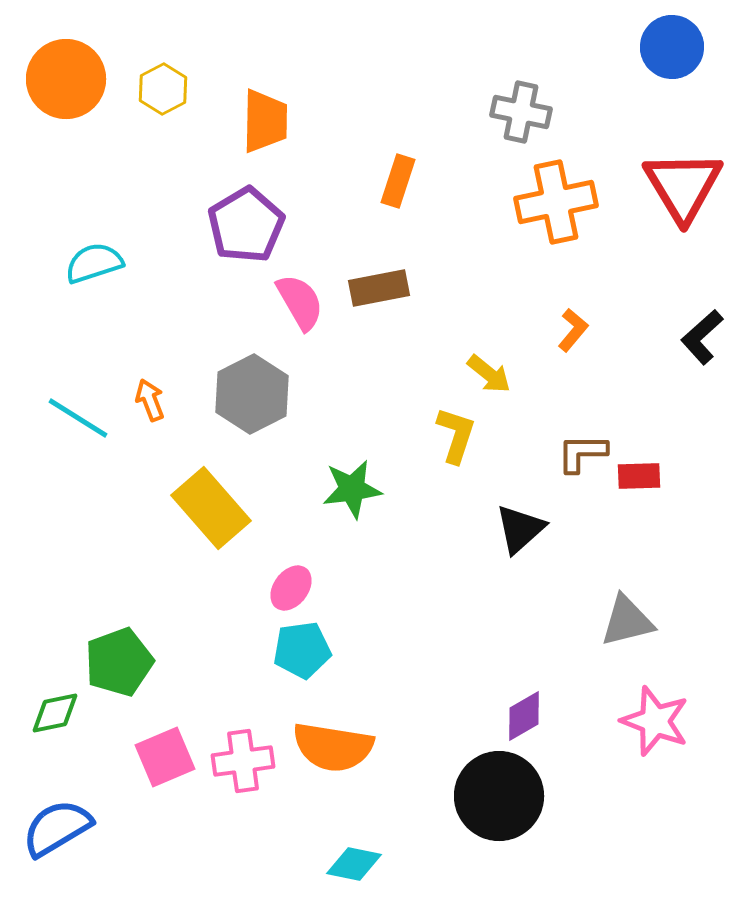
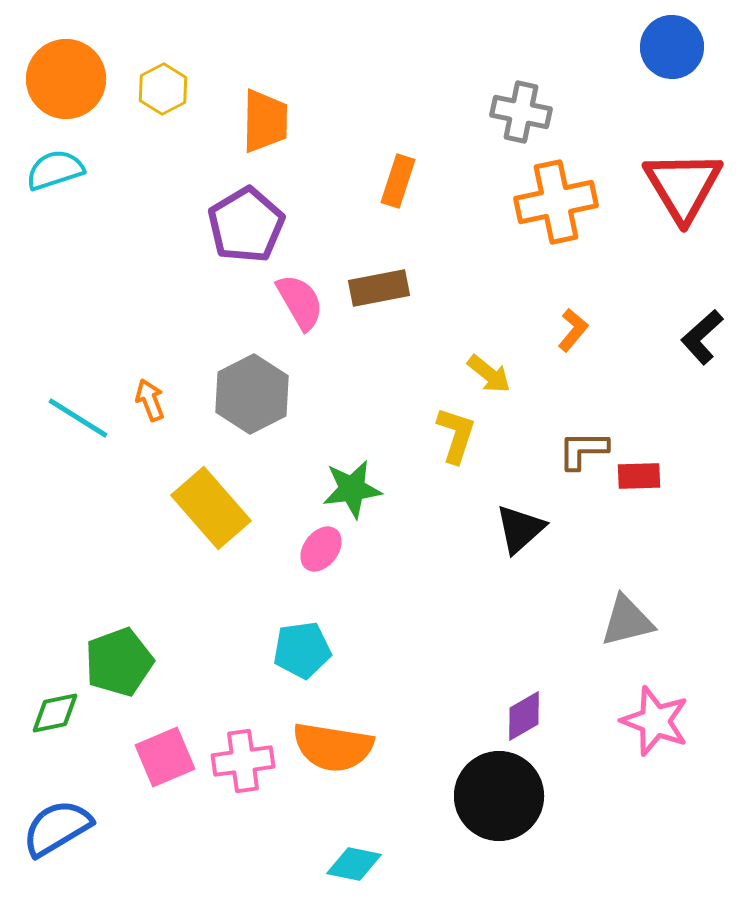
cyan semicircle: moved 39 px left, 93 px up
brown L-shape: moved 1 px right, 3 px up
pink ellipse: moved 30 px right, 39 px up
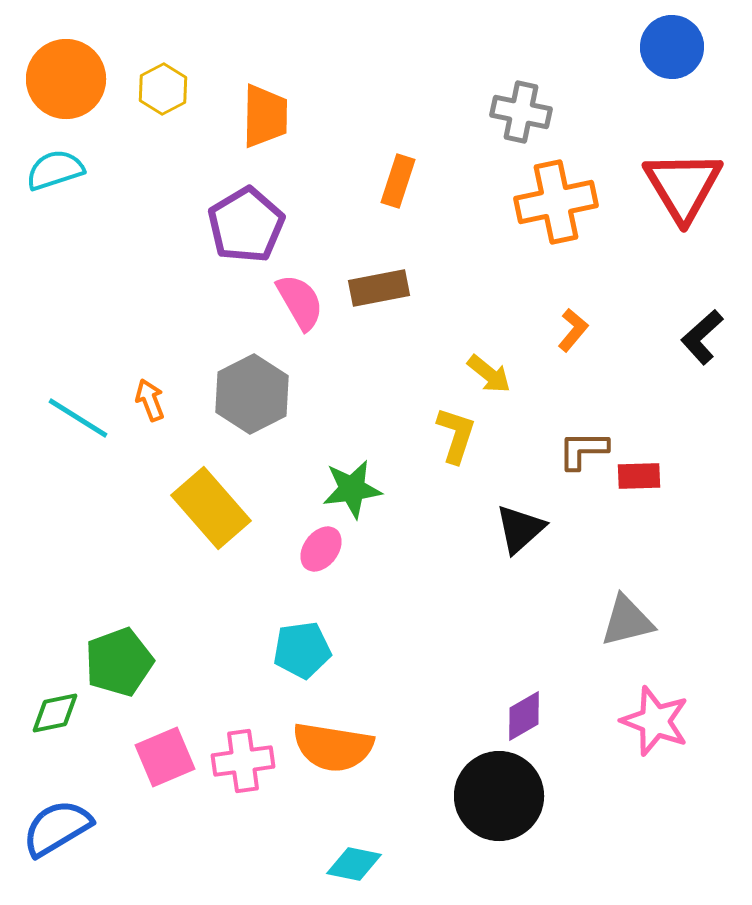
orange trapezoid: moved 5 px up
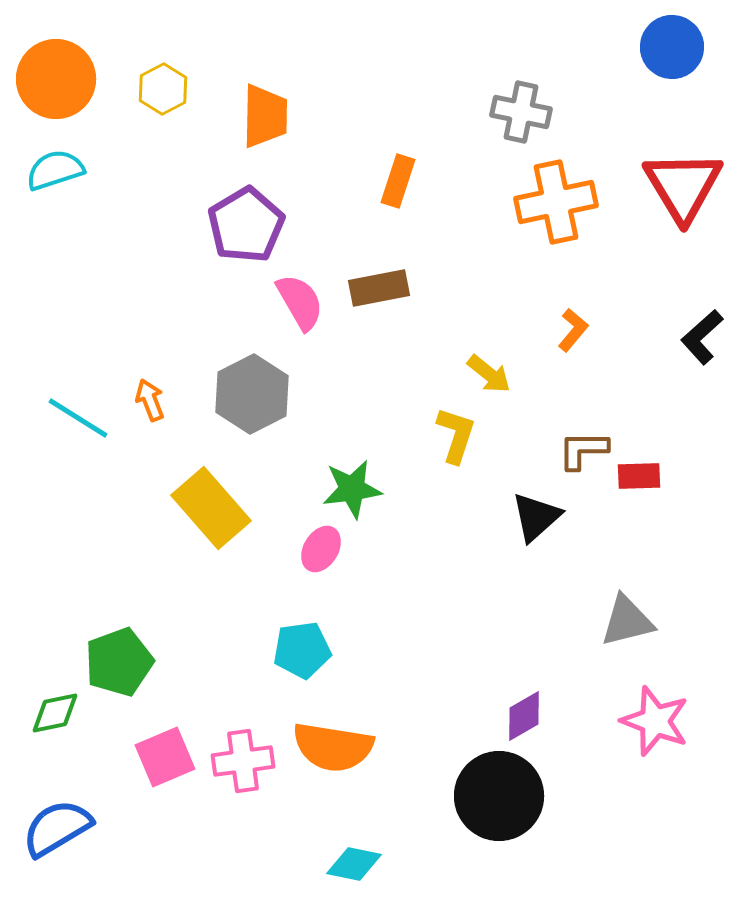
orange circle: moved 10 px left
black triangle: moved 16 px right, 12 px up
pink ellipse: rotated 6 degrees counterclockwise
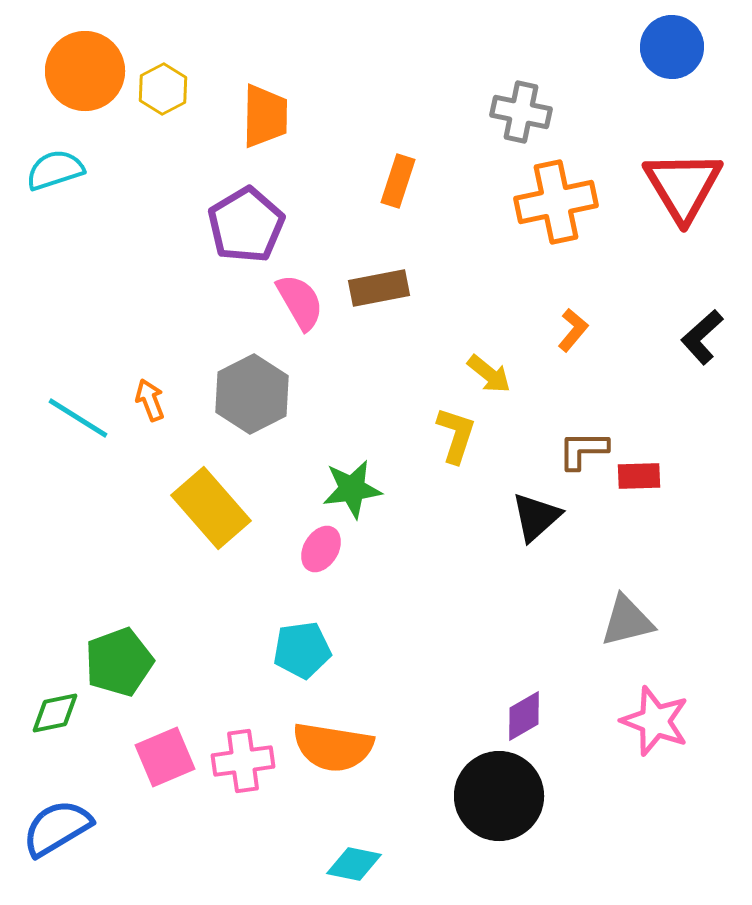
orange circle: moved 29 px right, 8 px up
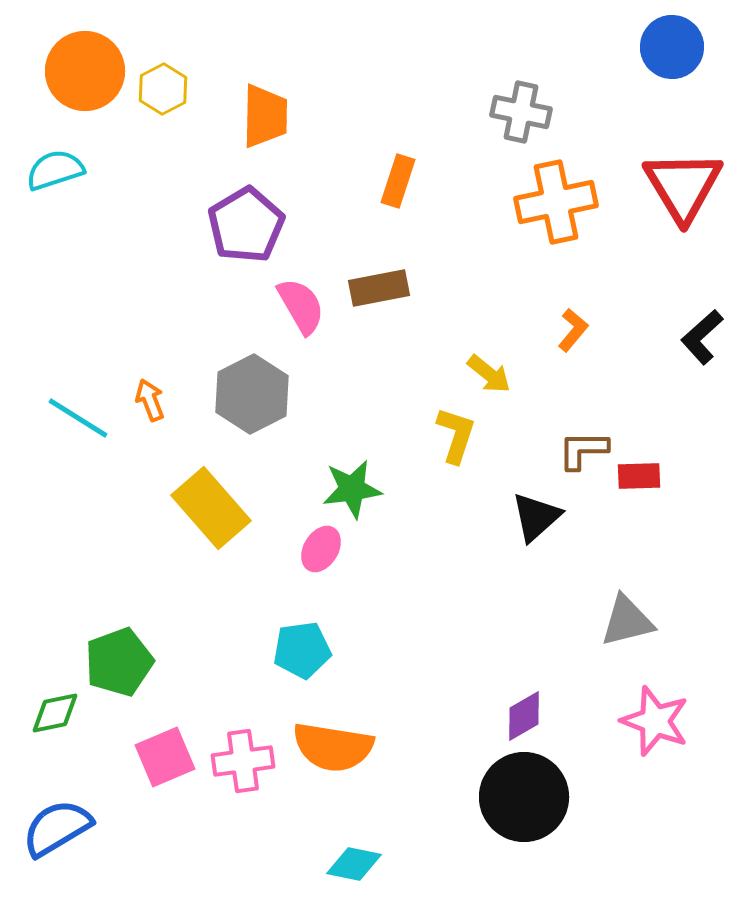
pink semicircle: moved 1 px right, 4 px down
black circle: moved 25 px right, 1 px down
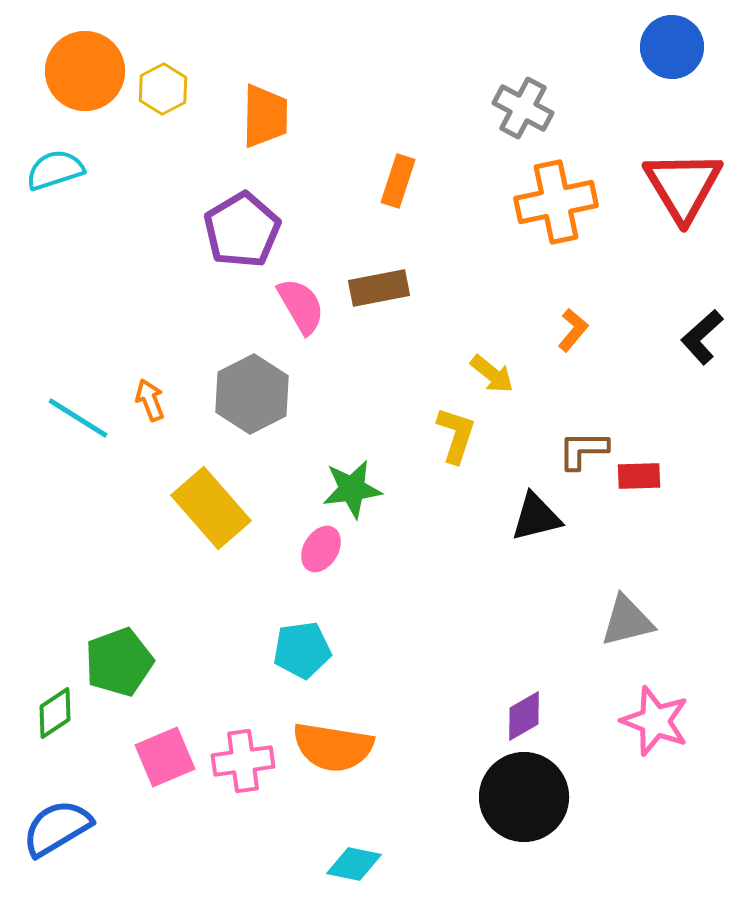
gray cross: moved 2 px right, 4 px up; rotated 16 degrees clockwise
purple pentagon: moved 4 px left, 5 px down
yellow arrow: moved 3 px right
black triangle: rotated 28 degrees clockwise
green diamond: rotated 22 degrees counterclockwise
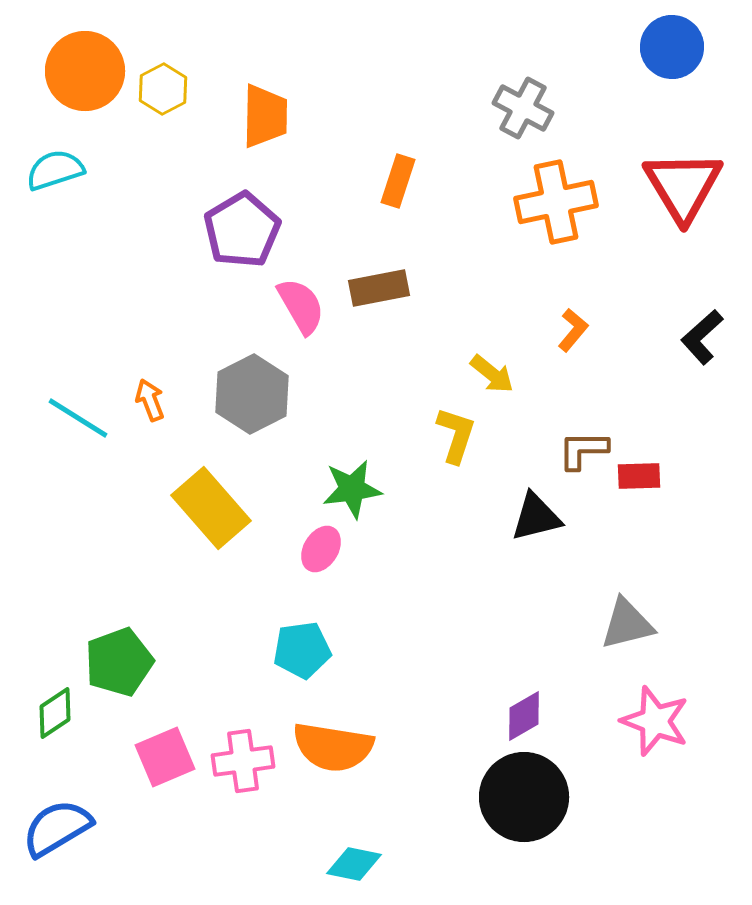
gray triangle: moved 3 px down
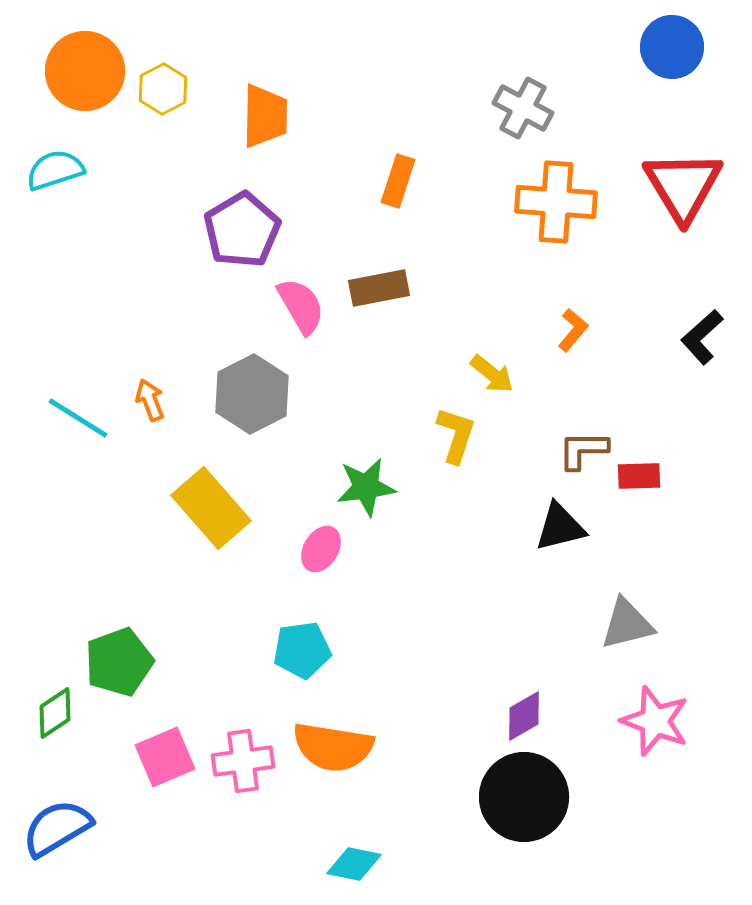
orange cross: rotated 16 degrees clockwise
green star: moved 14 px right, 2 px up
black triangle: moved 24 px right, 10 px down
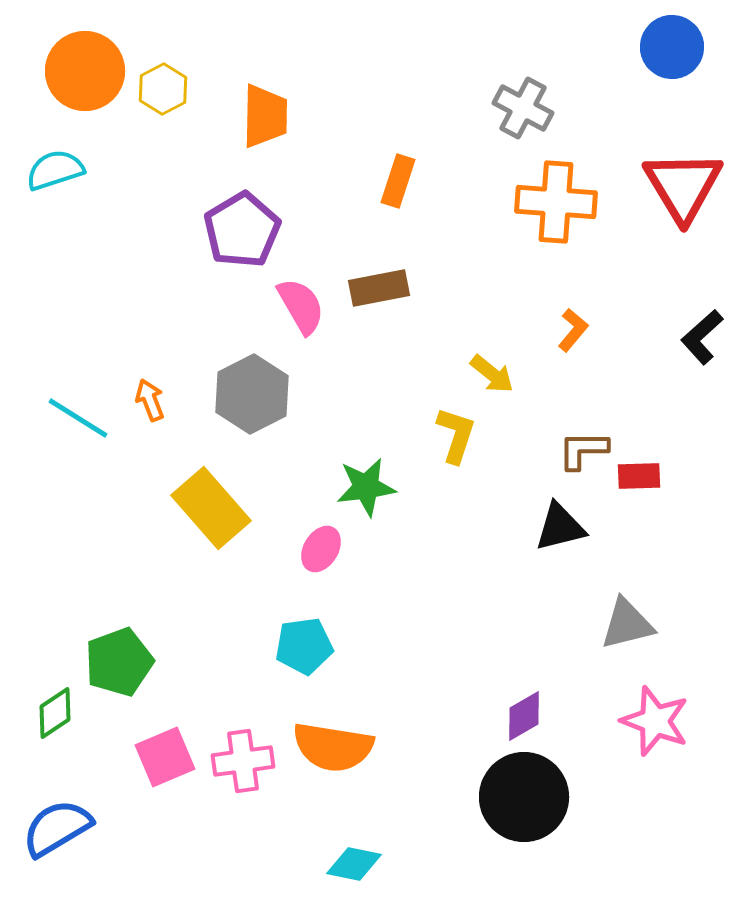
cyan pentagon: moved 2 px right, 4 px up
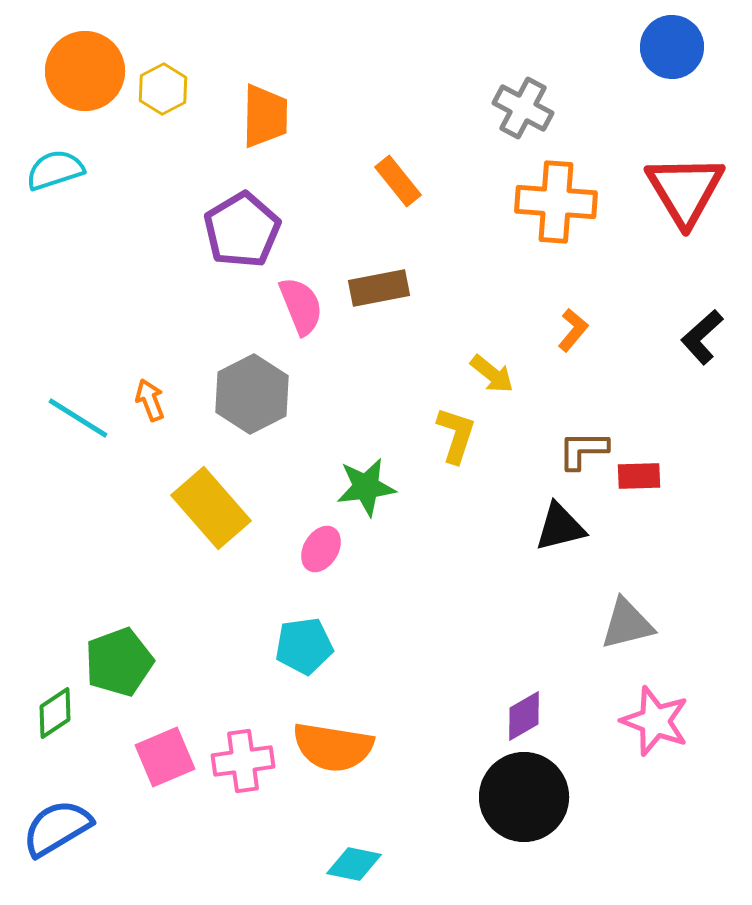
orange rectangle: rotated 57 degrees counterclockwise
red triangle: moved 2 px right, 4 px down
pink semicircle: rotated 8 degrees clockwise
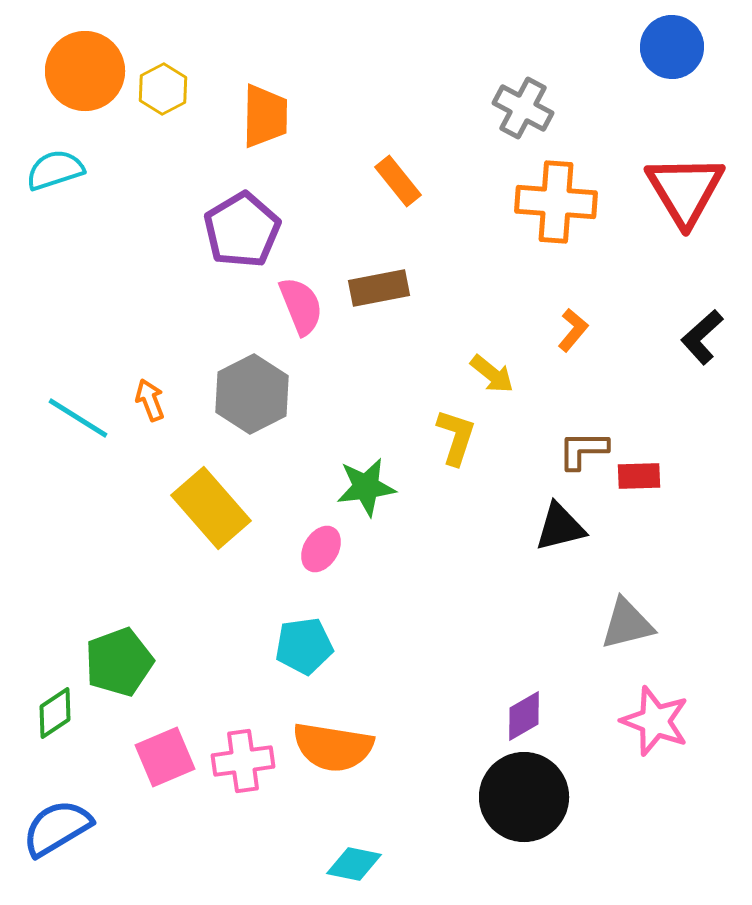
yellow L-shape: moved 2 px down
